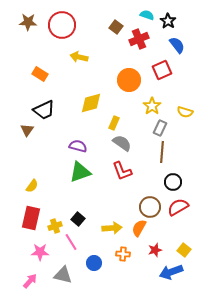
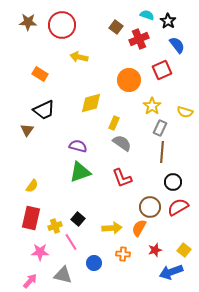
red L-shape at (122, 171): moved 7 px down
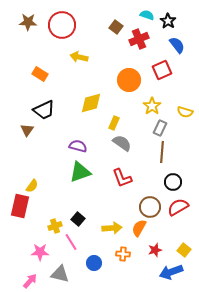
red rectangle at (31, 218): moved 11 px left, 12 px up
gray triangle at (63, 275): moved 3 px left, 1 px up
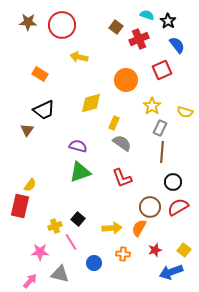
orange circle at (129, 80): moved 3 px left
yellow semicircle at (32, 186): moved 2 px left, 1 px up
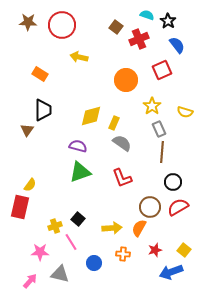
yellow diamond at (91, 103): moved 13 px down
black trapezoid at (44, 110): moved 1 px left; rotated 65 degrees counterclockwise
gray rectangle at (160, 128): moved 1 px left, 1 px down; rotated 49 degrees counterclockwise
red rectangle at (20, 206): moved 1 px down
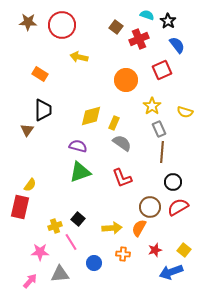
gray triangle at (60, 274): rotated 18 degrees counterclockwise
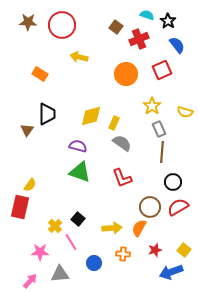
orange circle at (126, 80): moved 6 px up
black trapezoid at (43, 110): moved 4 px right, 4 px down
green triangle at (80, 172): rotated 40 degrees clockwise
yellow cross at (55, 226): rotated 24 degrees counterclockwise
